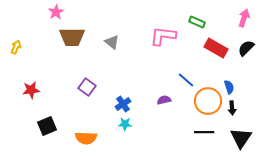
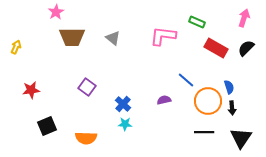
gray triangle: moved 1 px right, 4 px up
blue cross: rotated 14 degrees counterclockwise
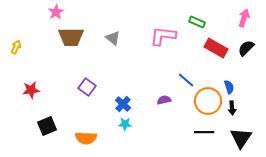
brown trapezoid: moved 1 px left
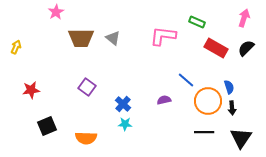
brown trapezoid: moved 10 px right, 1 px down
